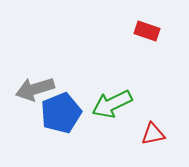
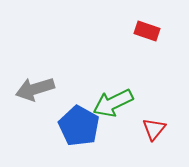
green arrow: moved 1 px right, 1 px up
blue pentagon: moved 18 px right, 13 px down; rotated 21 degrees counterclockwise
red triangle: moved 1 px right, 5 px up; rotated 40 degrees counterclockwise
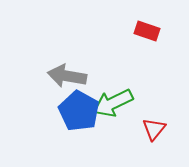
gray arrow: moved 32 px right, 13 px up; rotated 27 degrees clockwise
blue pentagon: moved 15 px up
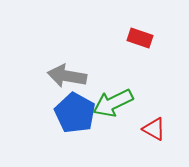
red rectangle: moved 7 px left, 7 px down
blue pentagon: moved 4 px left, 2 px down
red triangle: rotated 40 degrees counterclockwise
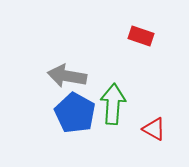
red rectangle: moved 1 px right, 2 px up
green arrow: moved 1 px down; rotated 120 degrees clockwise
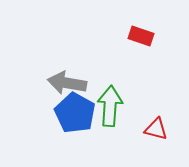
gray arrow: moved 7 px down
green arrow: moved 3 px left, 2 px down
red triangle: moved 2 px right; rotated 15 degrees counterclockwise
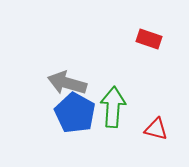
red rectangle: moved 8 px right, 3 px down
gray arrow: rotated 6 degrees clockwise
green arrow: moved 3 px right, 1 px down
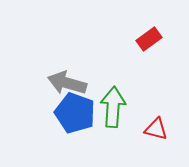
red rectangle: rotated 55 degrees counterclockwise
blue pentagon: rotated 9 degrees counterclockwise
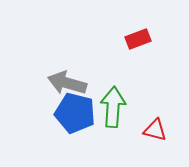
red rectangle: moved 11 px left; rotated 15 degrees clockwise
blue pentagon: rotated 6 degrees counterclockwise
red triangle: moved 1 px left, 1 px down
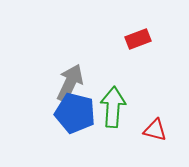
gray arrow: moved 3 px right; rotated 99 degrees clockwise
